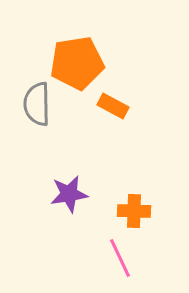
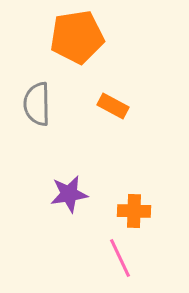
orange pentagon: moved 26 px up
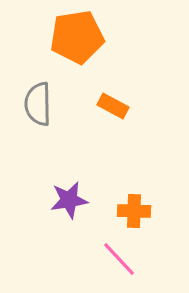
gray semicircle: moved 1 px right
purple star: moved 6 px down
pink line: moved 1 px left, 1 px down; rotated 18 degrees counterclockwise
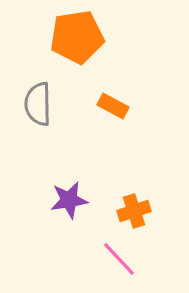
orange cross: rotated 20 degrees counterclockwise
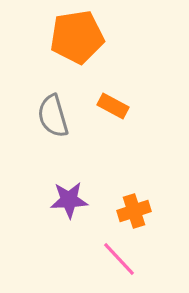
gray semicircle: moved 15 px right, 12 px down; rotated 15 degrees counterclockwise
purple star: rotated 6 degrees clockwise
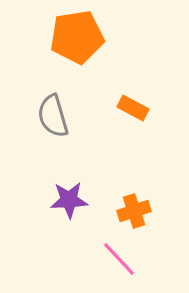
orange rectangle: moved 20 px right, 2 px down
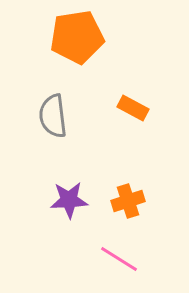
gray semicircle: rotated 9 degrees clockwise
orange cross: moved 6 px left, 10 px up
pink line: rotated 15 degrees counterclockwise
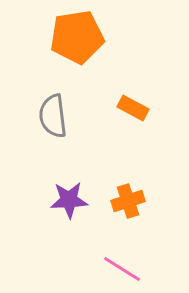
pink line: moved 3 px right, 10 px down
